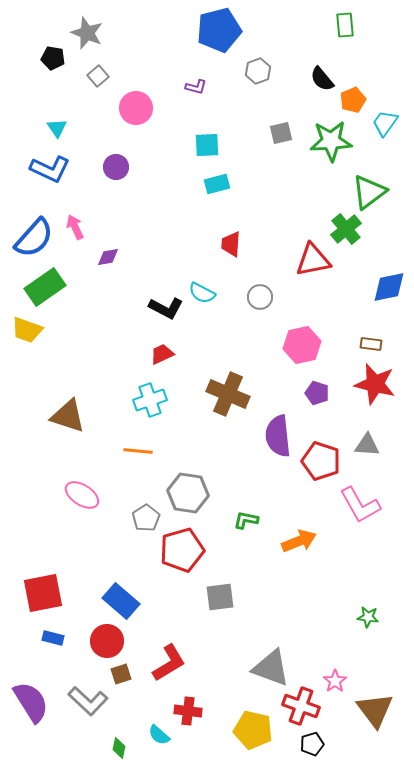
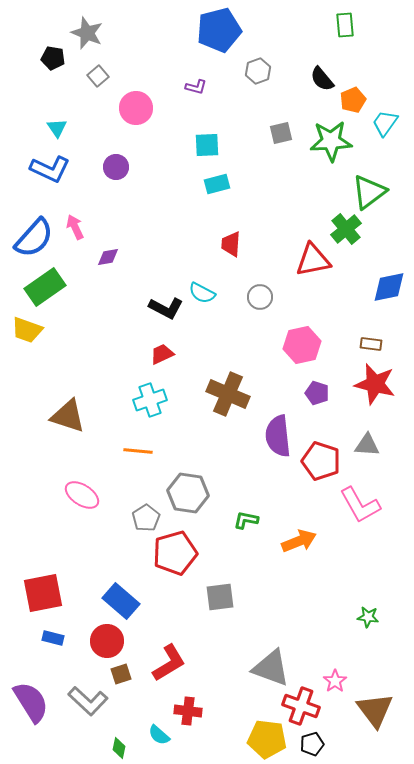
red pentagon at (182, 550): moved 7 px left, 3 px down
yellow pentagon at (253, 730): moved 14 px right, 9 px down; rotated 6 degrees counterclockwise
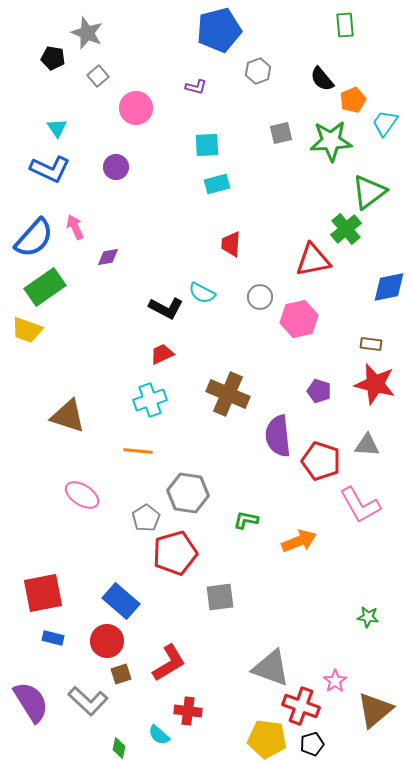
pink hexagon at (302, 345): moved 3 px left, 26 px up
purple pentagon at (317, 393): moved 2 px right, 2 px up
brown triangle at (375, 710): rotated 27 degrees clockwise
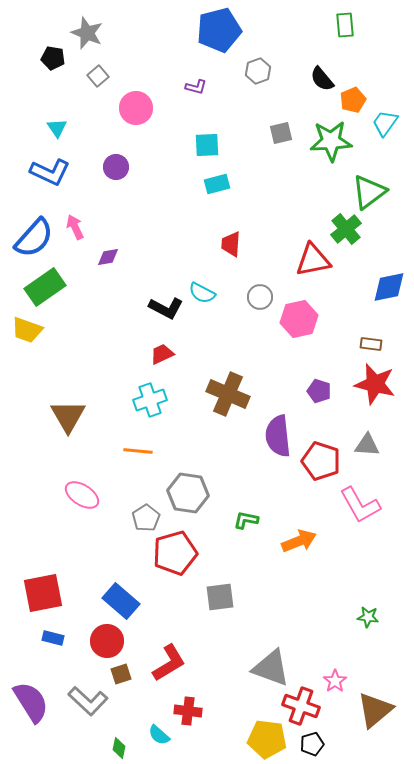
blue L-shape at (50, 169): moved 3 px down
brown triangle at (68, 416): rotated 42 degrees clockwise
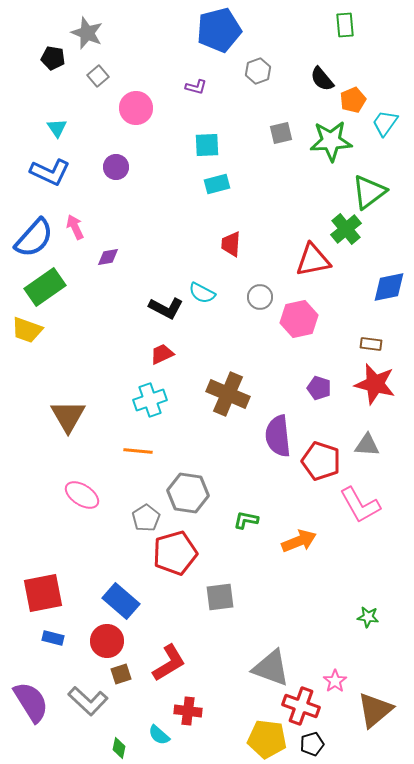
purple pentagon at (319, 391): moved 3 px up
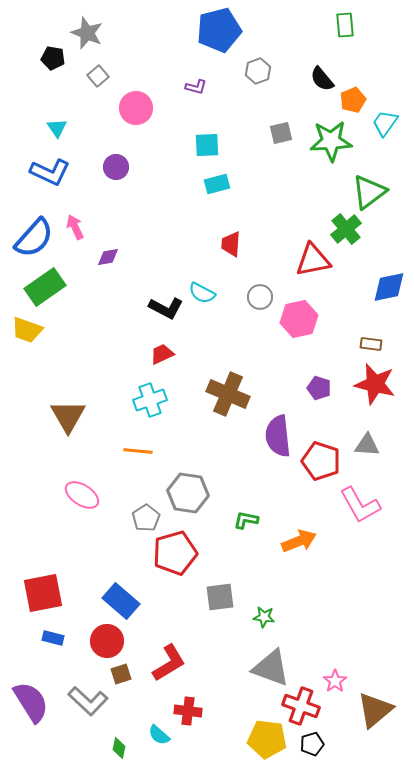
green star at (368, 617): moved 104 px left
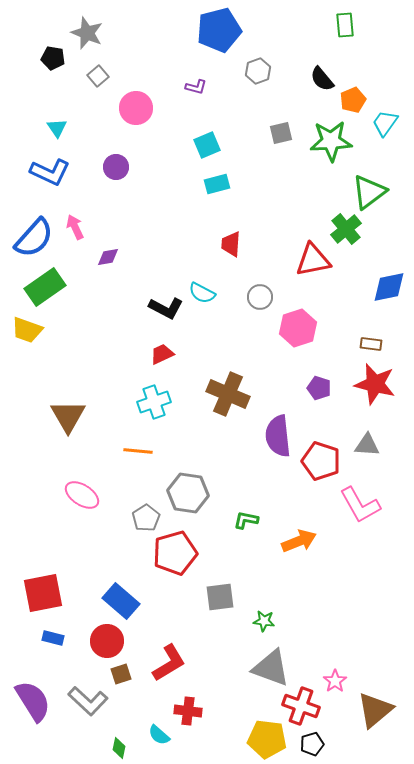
cyan square at (207, 145): rotated 20 degrees counterclockwise
pink hexagon at (299, 319): moved 1 px left, 9 px down; rotated 6 degrees counterclockwise
cyan cross at (150, 400): moved 4 px right, 2 px down
green star at (264, 617): moved 4 px down
purple semicircle at (31, 702): moved 2 px right, 1 px up
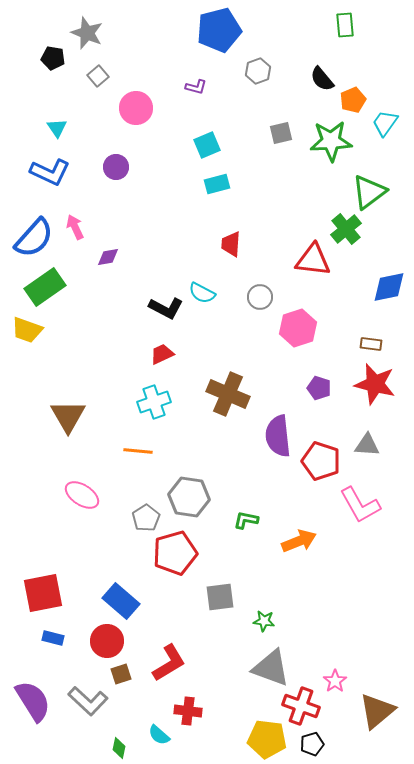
red triangle at (313, 260): rotated 18 degrees clockwise
gray hexagon at (188, 493): moved 1 px right, 4 px down
brown triangle at (375, 710): moved 2 px right, 1 px down
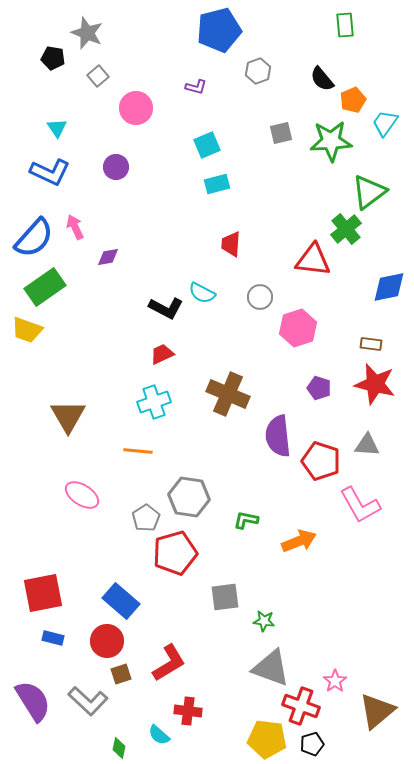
gray square at (220, 597): moved 5 px right
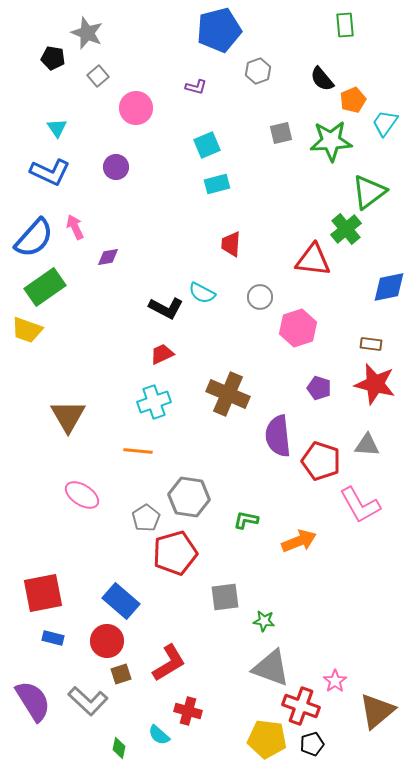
red cross at (188, 711): rotated 8 degrees clockwise
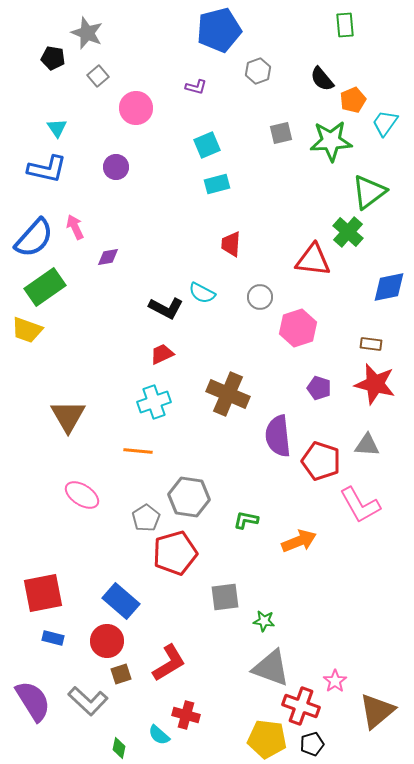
blue L-shape at (50, 172): moved 3 px left, 3 px up; rotated 12 degrees counterclockwise
green cross at (346, 229): moved 2 px right, 3 px down; rotated 8 degrees counterclockwise
red cross at (188, 711): moved 2 px left, 4 px down
